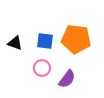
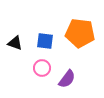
orange pentagon: moved 4 px right, 6 px up
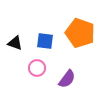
orange pentagon: rotated 12 degrees clockwise
pink circle: moved 5 px left
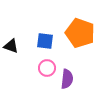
black triangle: moved 4 px left, 3 px down
pink circle: moved 10 px right
purple semicircle: rotated 30 degrees counterclockwise
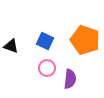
orange pentagon: moved 5 px right, 7 px down
blue square: rotated 18 degrees clockwise
purple semicircle: moved 3 px right
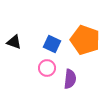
blue square: moved 7 px right, 3 px down
black triangle: moved 3 px right, 4 px up
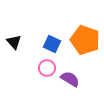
black triangle: rotated 28 degrees clockwise
purple semicircle: rotated 66 degrees counterclockwise
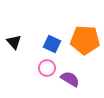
orange pentagon: rotated 16 degrees counterclockwise
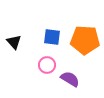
blue square: moved 7 px up; rotated 18 degrees counterclockwise
pink circle: moved 3 px up
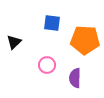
blue square: moved 14 px up
black triangle: rotated 28 degrees clockwise
purple semicircle: moved 5 px right, 1 px up; rotated 120 degrees counterclockwise
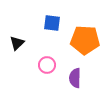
black triangle: moved 3 px right, 1 px down
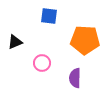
blue square: moved 3 px left, 7 px up
black triangle: moved 2 px left, 1 px up; rotated 21 degrees clockwise
pink circle: moved 5 px left, 2 px up
